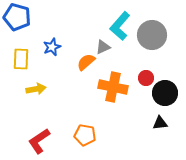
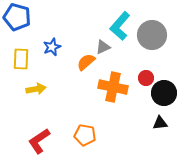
black circle: moved 1 px left
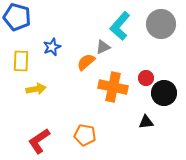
gray circle: moved 9 px right, 11 px up
yellow rectangle: moved 2 px down
black triangle: moved 14 px left, 1 px up
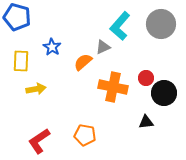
blue star: rotated 18 degrees counterclockwise
orange semicircle: moved 3 px left
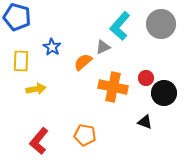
black triangle: moved 1 px left; rotated 28 degrees clockwise
red L-shape: rotated 16 degrees counterclockwise
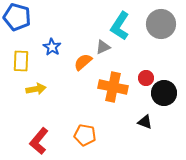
cyan L-shape: rotated 8 degrees counterclockwise
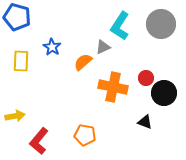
yellow arrow: moved 21 px left, 27 px down
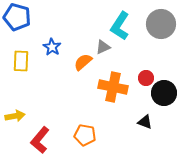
red L-shape: moved 1 px right, 1 px up
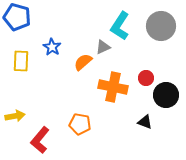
gray circle: moved 2 px down
black circle: moved 2 px right, 2 px down
orange pentagon: moved 5 px left, 11 px up
